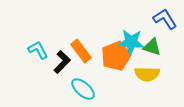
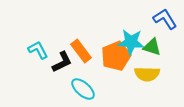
black L-shape: rotated 20 degrees clockwise
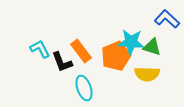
blue L-shape: moved 2 px right; rotated 15 degrees counterclockwise
cyan L-shape: moved 2 px right, 1 px up
black L-shape: rotated 95 degrees clockwise
cyan ellipse: moved 1 px right, 1 px up; rotated 30 degrees clockwise
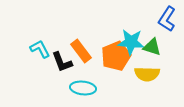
blue L-shape: rotated 100 degrees counterclockwise
cyan ellipse: moved 1 px left; rotated 65 degrees counterclockwise
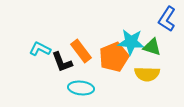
cyan L-shape: rotated 35 degrees counterclockwise
orange pentagon: moved 2 px left, 1 px down
cyan ellipse: moved 2 px left
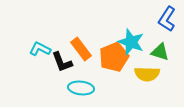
cyan star: rotated 16 degrees clockwise
green triangle: moved 8 px right, 5 px down
orange rectangle: moved 2 px up
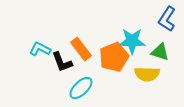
cyan star: moved 1 px right, 1 px up; rotated 20 degrees counterclockwise
cyan ellipse: rotated 50 degrees counterclockwise
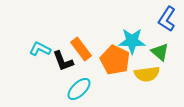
green triangle: rotated 24 degrees clockwise
orange pentagon: moved 1 px right, 3 px down; rotated 24 degrees counterclockwise
black L-shape: moved 1 px right, 1 px up
yellow semicircle: rotated 10 degrees counterclockwise
cyan ellipse: moved 2 px left, 1 px down
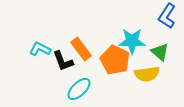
blue L-shape: moved 3 px up
